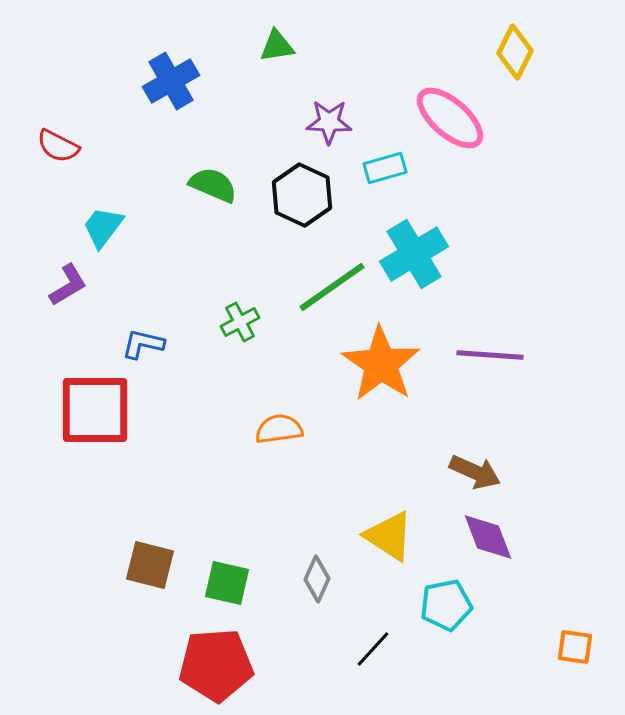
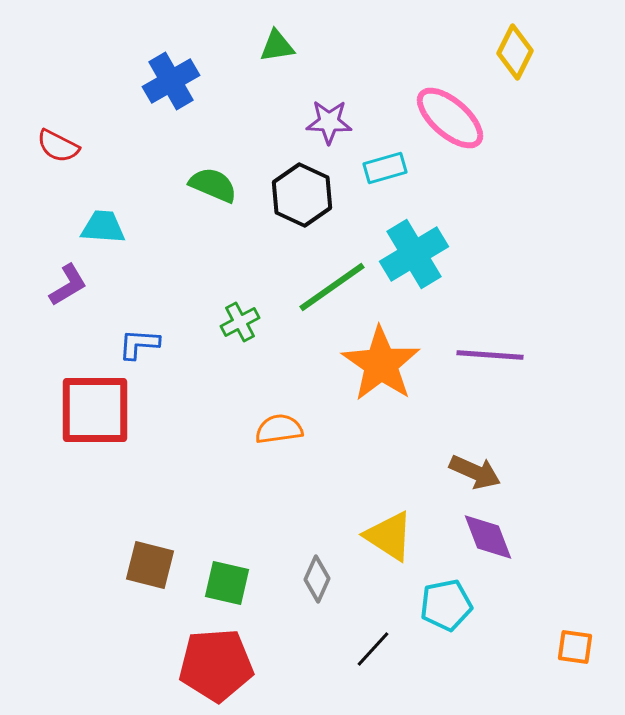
cyan trapezoid: rotated 57 degrees clockwise
blue L-shape: moved 4 px left; rotated 9 degrees counterclockwise
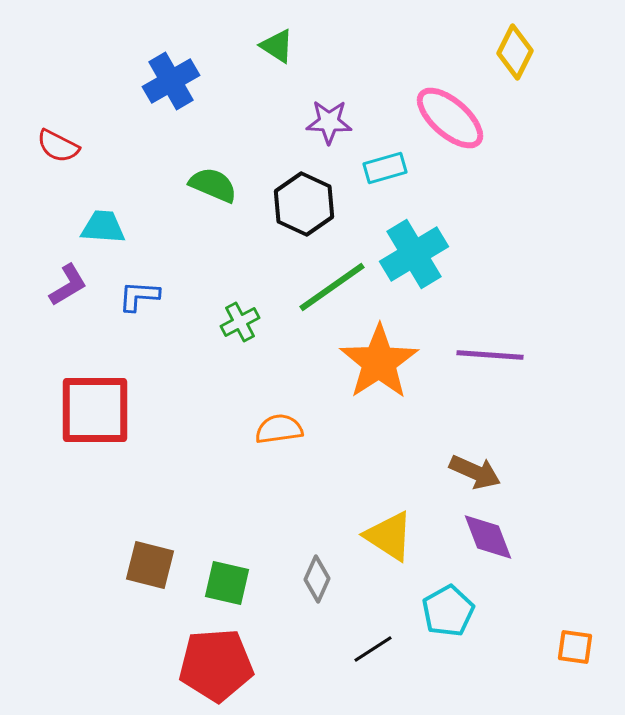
green triangle: rotated 42 degrees clockwise
black hexagon: moved 2 px right, 9 px down
blue L-shape: moved 48 px up
orange star: moved 2 px left, 2 px up; rotated 4 degrees clockwise
cyan pentagon: moved 2 px right, 6 px down; rotated 18 degrees counterclockwise
black line: rotated 15 degrees clockwise
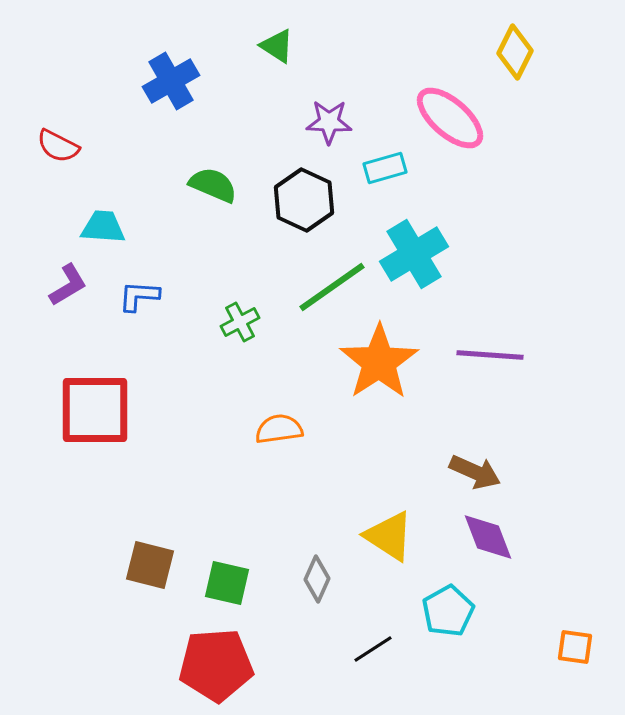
black hexagon: moved 4 px up
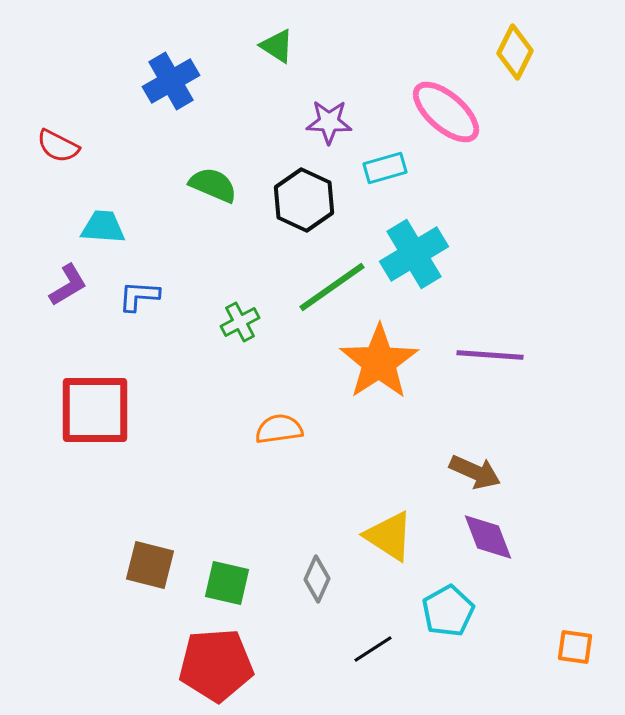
pink ellipse: moved 4 px left, 6 px up
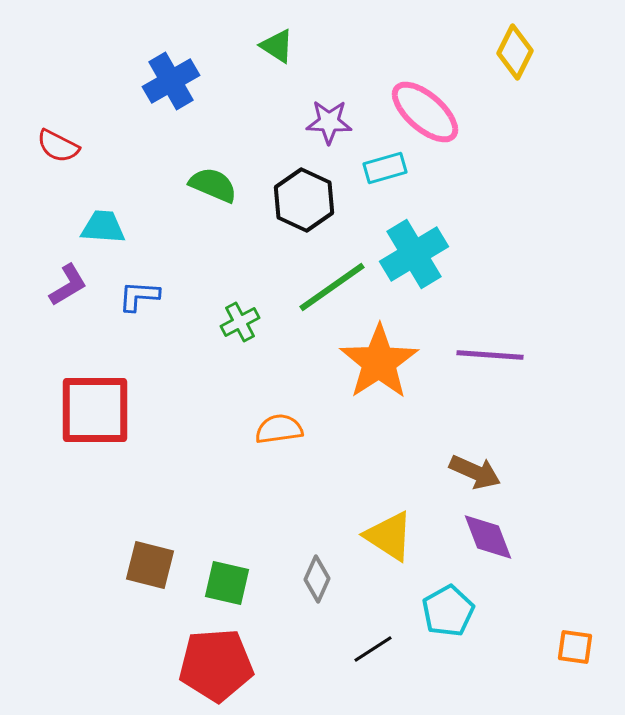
pink ellipse: moved 21 px left
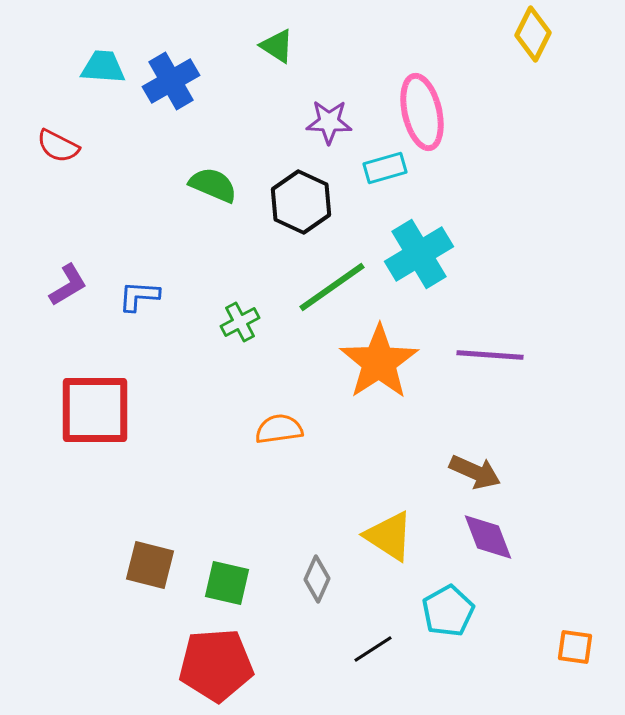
yellow diamond: moved 18 px right, 18 px up
pink ellipse: moved 3 px left; rotated 36 degrees clockwise
black hexagon: moved 3 px left, 2 px down
cyan trapezoid: moved 160 px up
cyan cross: moved 5 px right
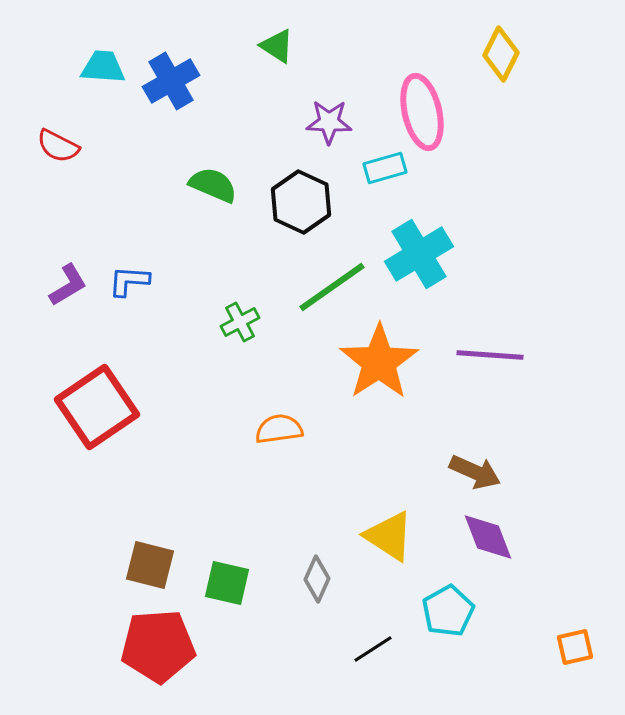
yellow diamond: moved 32 px left, 20 px down
blue L-shape: moved 10 px left, 15 px up
red square: moved 2 px right, 3 px up; rotated 34 degrees counterclockwise
orange square: rotated 21 degrees counterclockwise
red pentagon: moved 58 px left, 19 px up
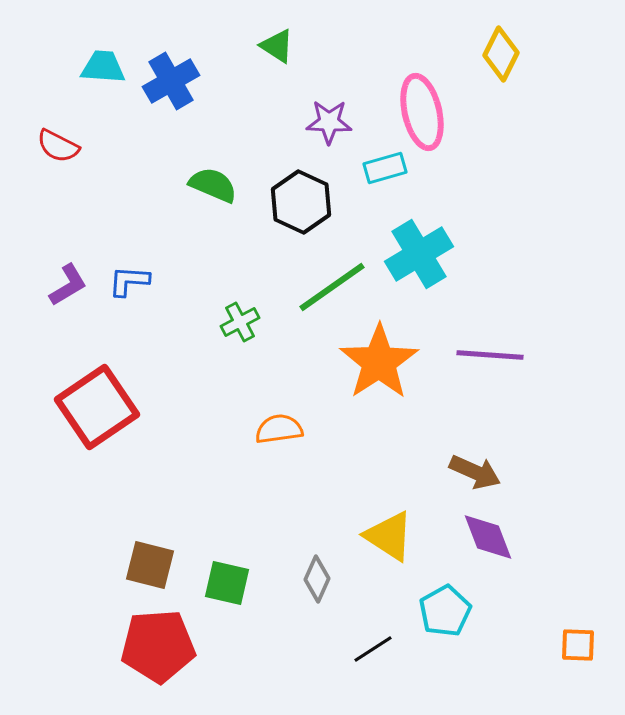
cyan pentagon: moved 3 px left
orange square: moved 3 px right, 2 px up; rotated 15 degrees clockwise
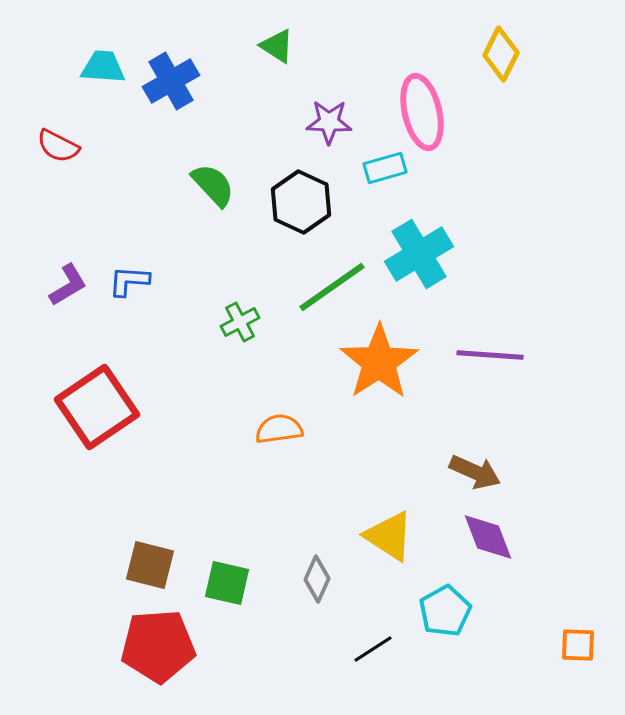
green semicircle: rotated 24 degrees clockwise
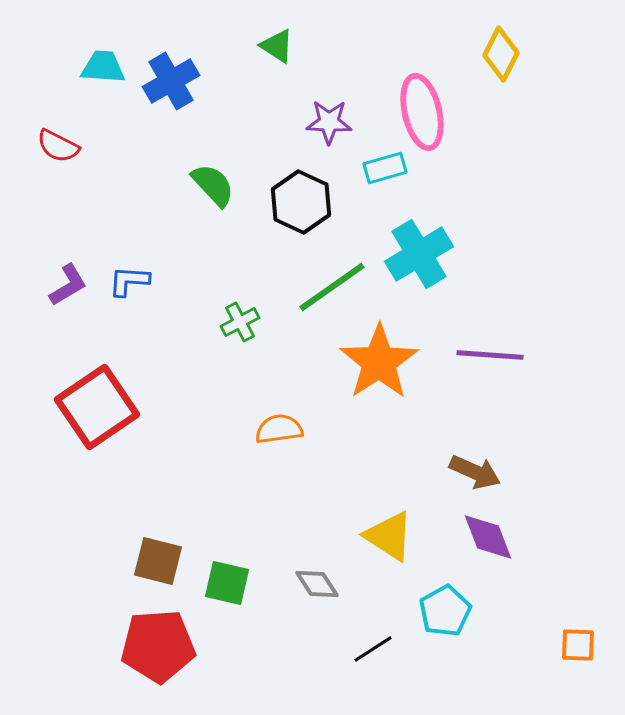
brown square: moved 8 px right, 4 px up
gray diamond: moved 5 px down; rotated 57 degrees counterclockwise
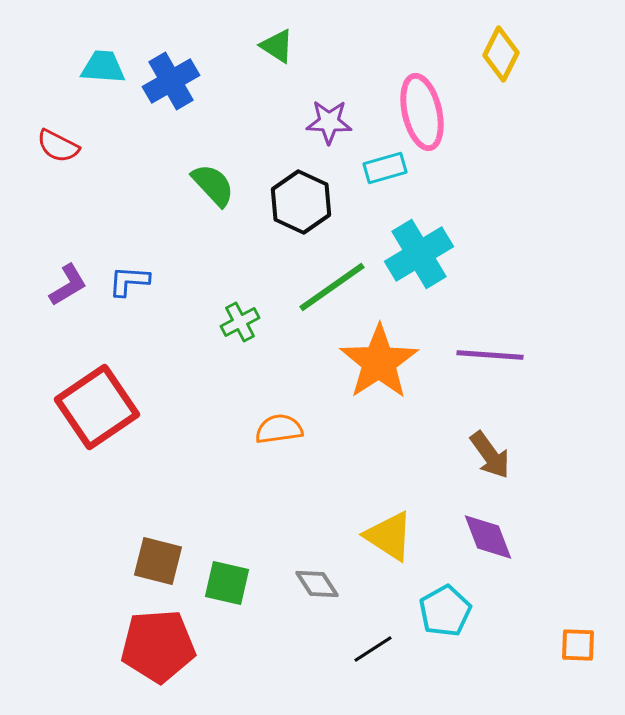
brown arrow: moved 15 px right, 17 px up; rotated 30 degrees clockwise
